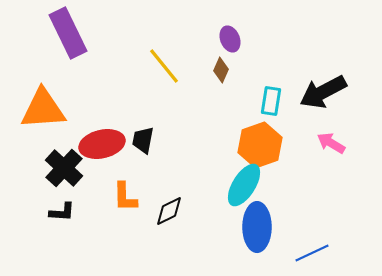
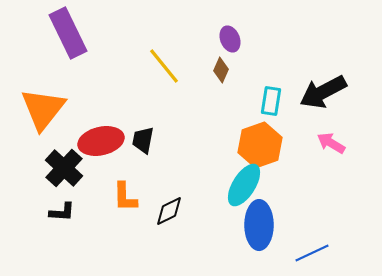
orange triangle: rotated 48 degrees counterclockwise
red ellipse: moved 1 px left, 3 px up
blue ellipse: moved 2 px right, 2 px up
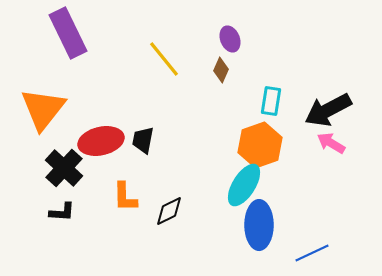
yellow line: moved 7 px up
black arrow: moved 5 px right, 18 px down
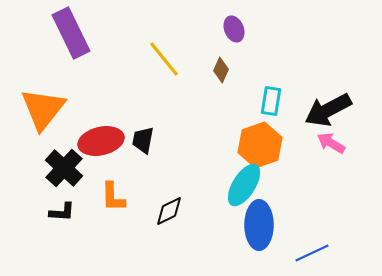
purple rectangle: moved 3 px right
purple ellipse: moved 4 px right, 10 px up
orange L-shape: moved 12 px left
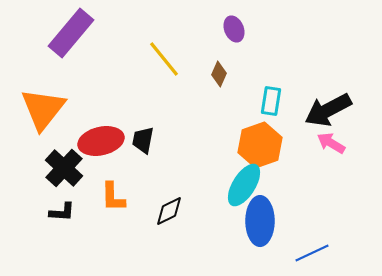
purple rectangle: rotated 66 degrees clockwise
brown diamond: moved 2 px left, 4 px down
blue ellipse: moved 1 px right, 4 px up
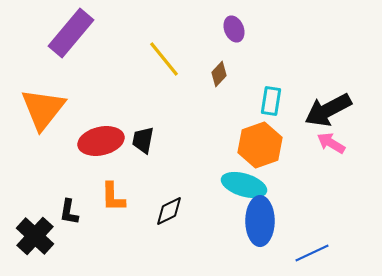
brown diamond: rotated 20 degrees clockwise
black cross: moved 29 px left, 68 px down
cyan ellipse: rotated 75 degrees clockwise
black L-shape: moved 7 px right; rotated 96 degrees clockwise
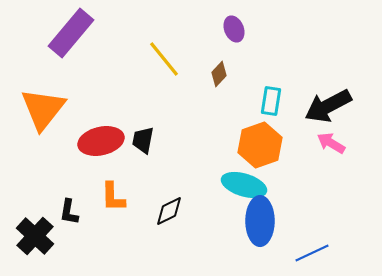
black arrow: moved 4 px up
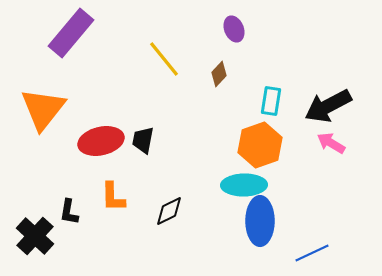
cyan ellipse: rotated 18 degrees counterclockwise
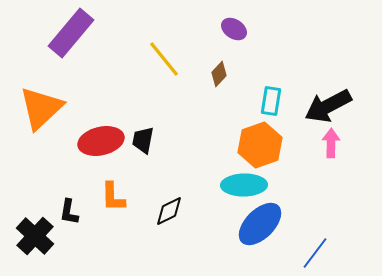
purple ellipse: rotated 35 degrees counterclockwise
orange triangle: moved 2 px left, 1 px up; rotated 9 degrees clockwise
pink arrow: rotated 60 degrees clockwise
blue ellipse: moved 3 px down; rotated 45 degrees clockwise
blue line: moved 3 px right; rotated 28 degrees counterclockwise
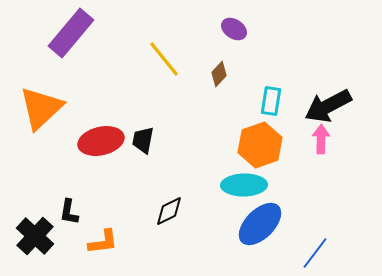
pink arrow: moved 10 px left, 4 px up
orange L-shape: moved 10 px left, 45 px down; rotated 96 degrees counterclockwise
